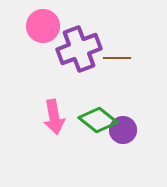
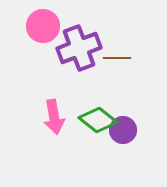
purple cross: moved 1 px up
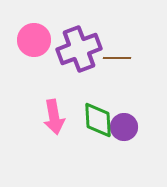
pink circle: moved 9 px left, 14 px down
purple cross: moved 1 px down
green diamond: rotated 48 degrees clockwise
purple circle: moved 1 px right, 3 px up
